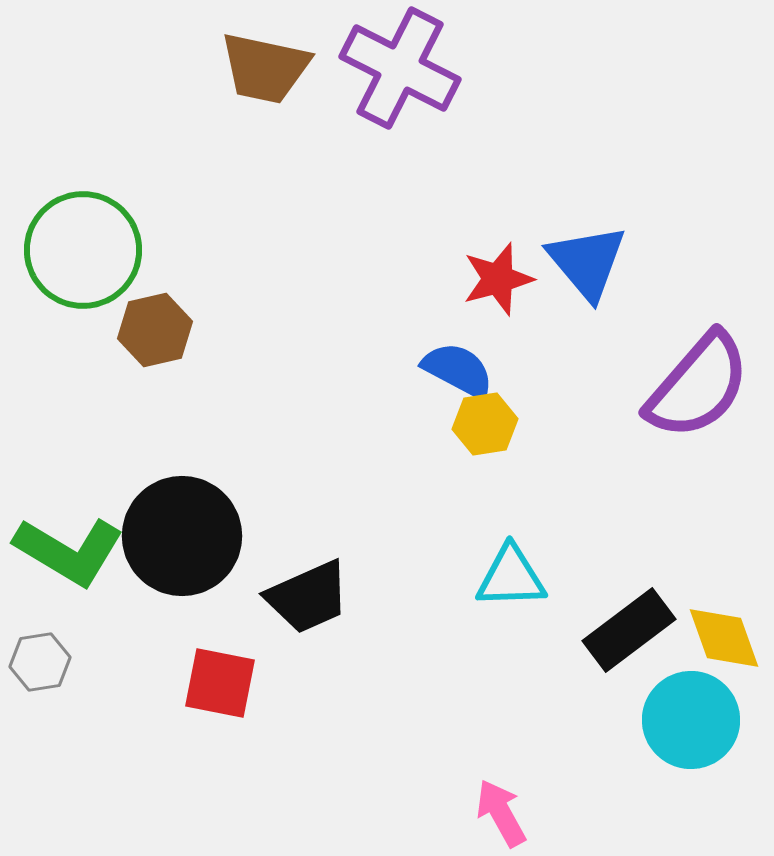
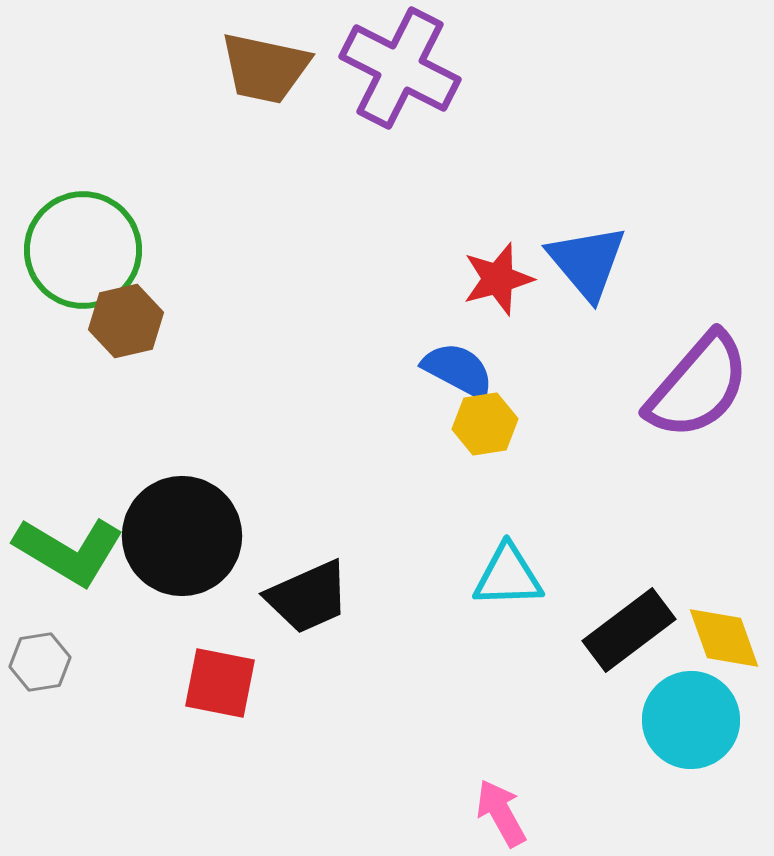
brown hexagon: moved 29 px left, 9 px up
cyan triangle: moved 3 px left, 1 px up
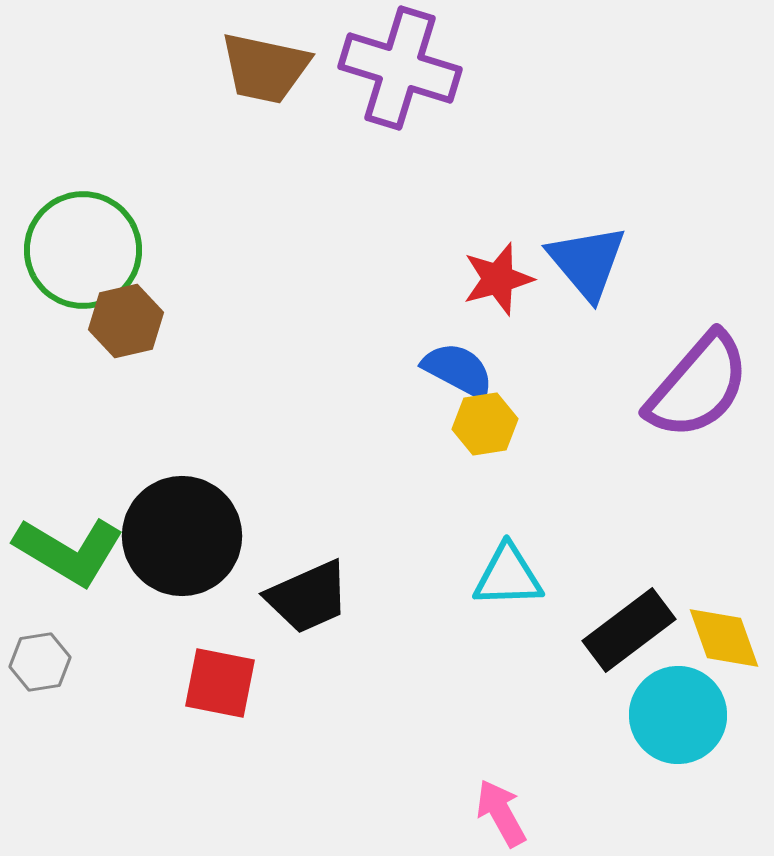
purple cross: rotated 10 degrees counterclockwise
cyan circle: moved 13 px left, 5 px up
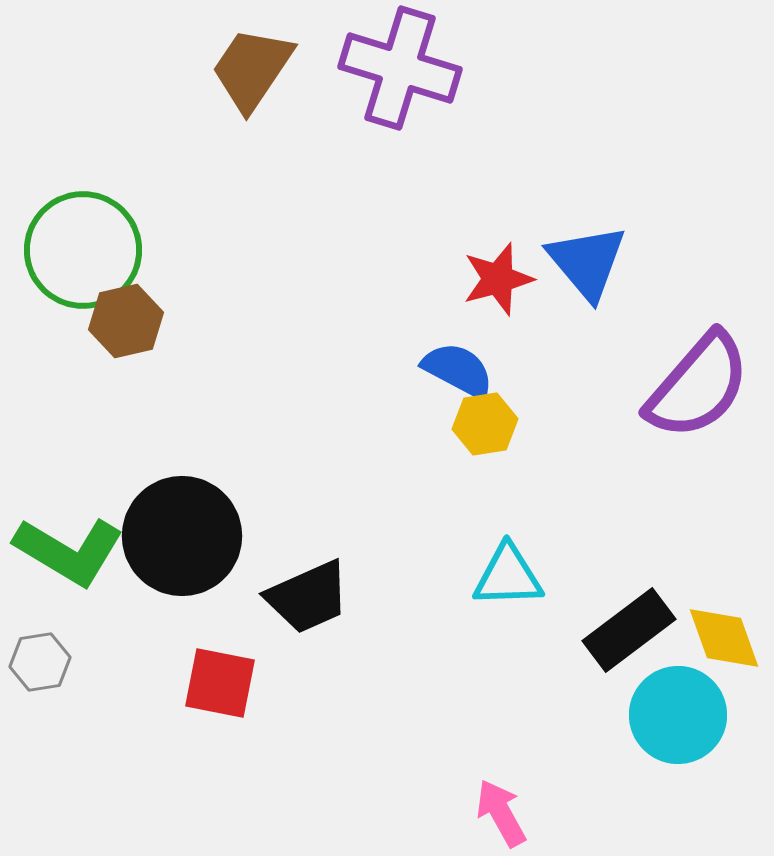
brown trapezoid: moved 13 px left, 1 px down; rotated 112 degrees clockwise
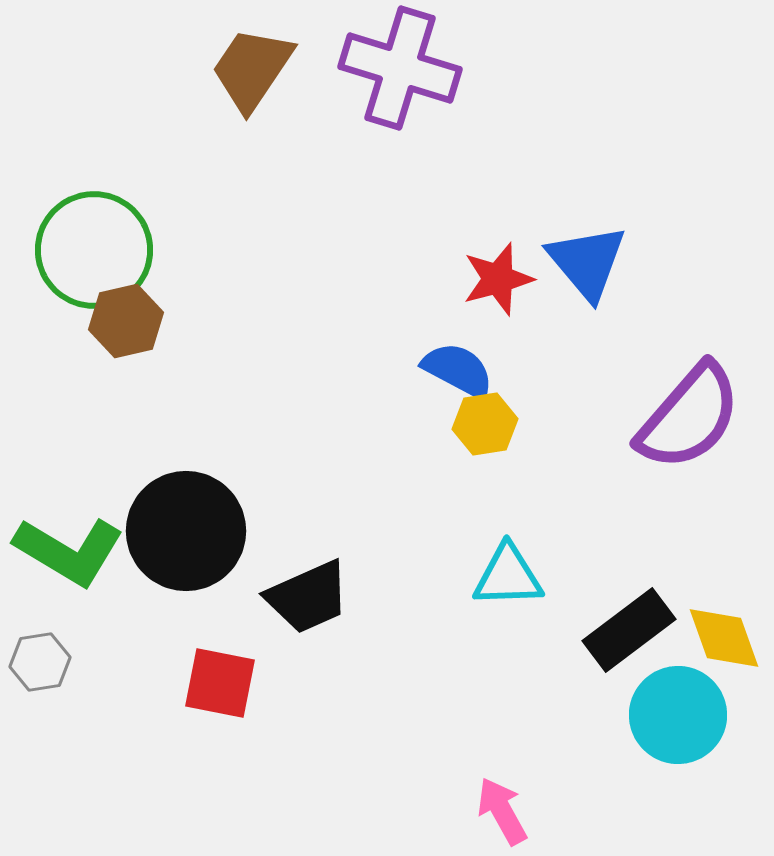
green circle: moved 11 px right
purple semicircle: moved 9 px left, 31 px down
black circle: moved 4 px right, 5 px up
pink arrow: moved 1 px right, 2 px up
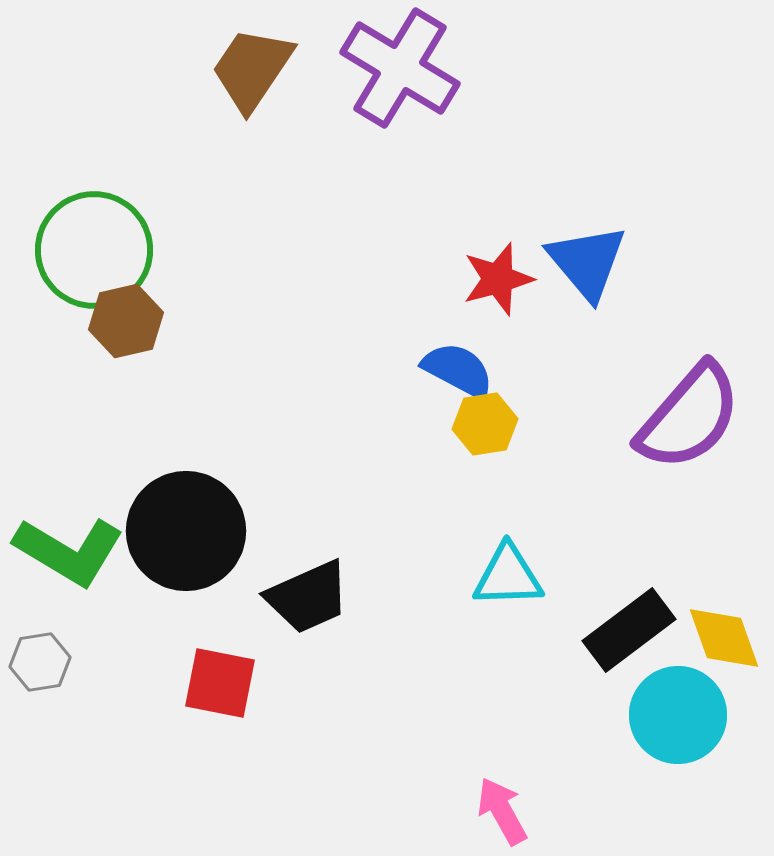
purple cross: rotated 14 degrees clockwise
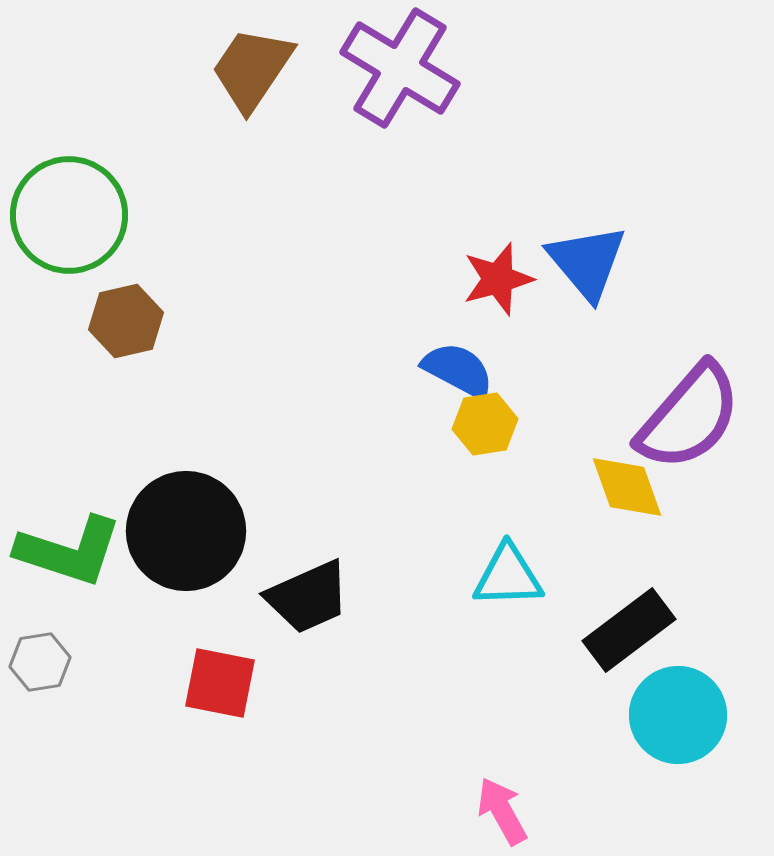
green circle: moved 25 px left, 35 px up
green L-shape: rotated 13 degrees counterclockwise
yellow diamond: moved 97 px left, 151 px up
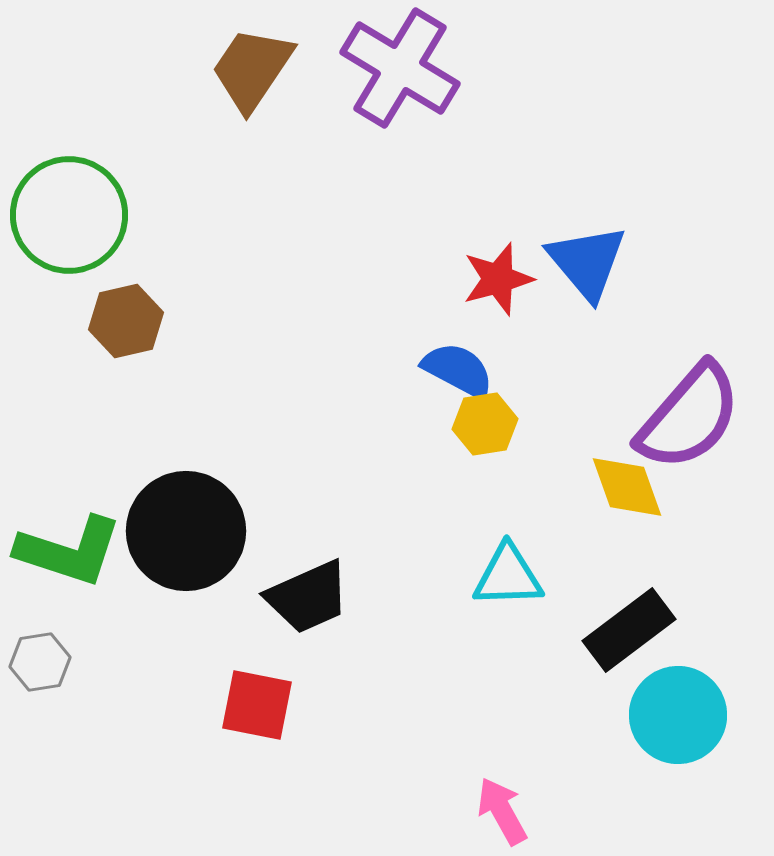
red square: moved 37 px right, 22 px down
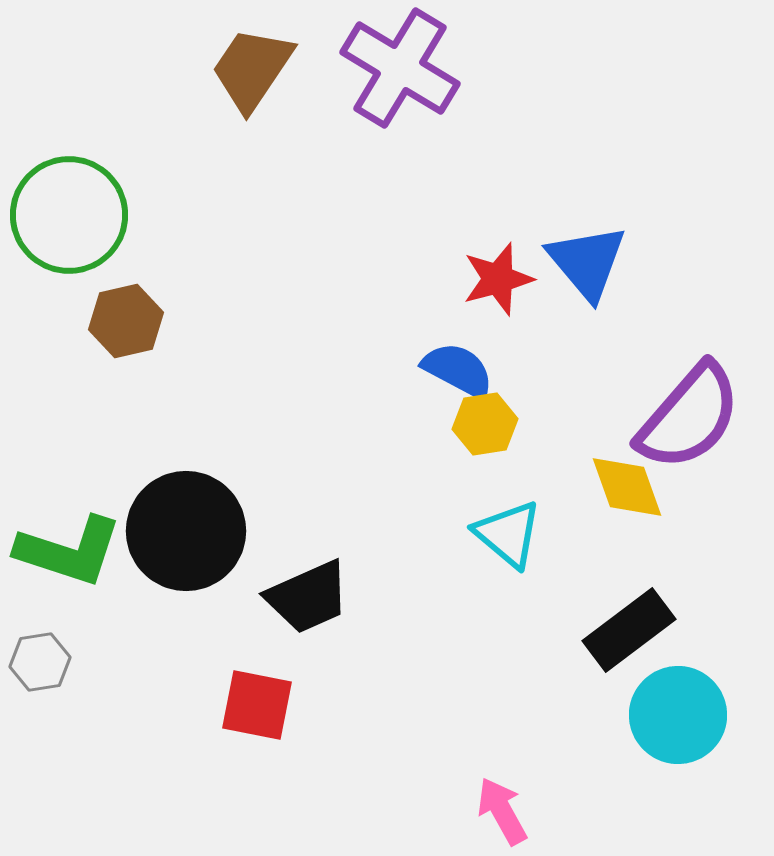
cyan triangle: moved 42 px up; rotated 42 degrees clockwise
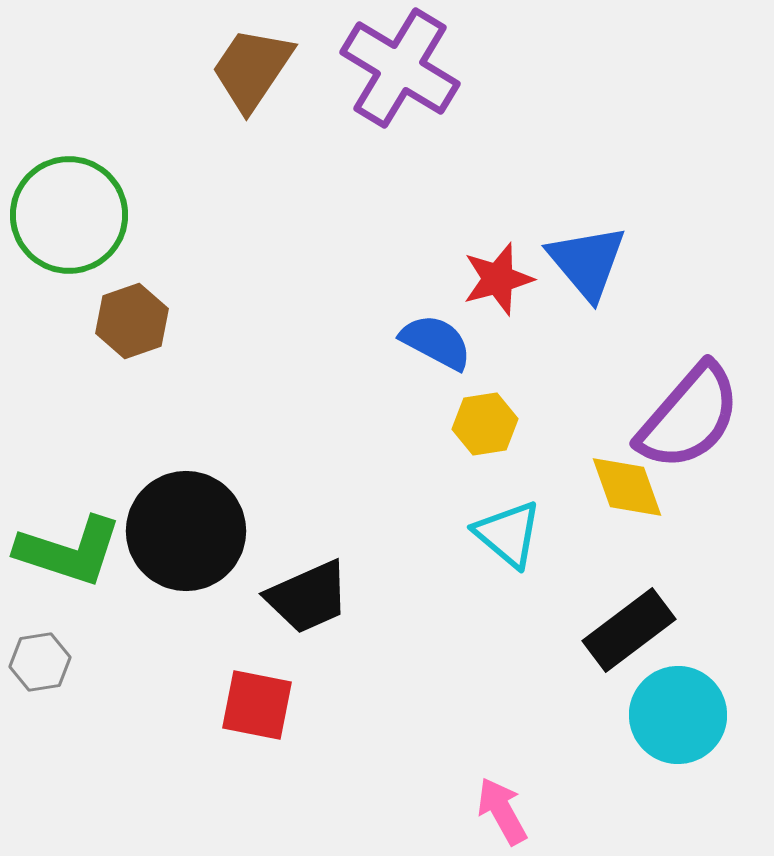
brown hexagon: moved 6 px right; rotated 6 degrees counterclockwise
blue semicircle: moved 22 px left, 28 px up
